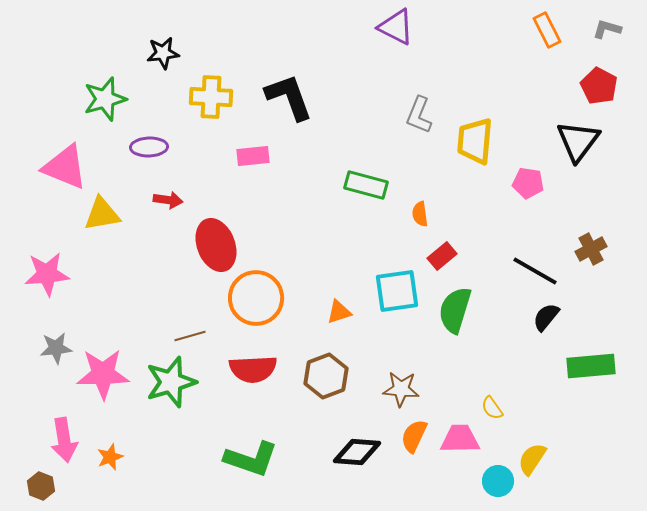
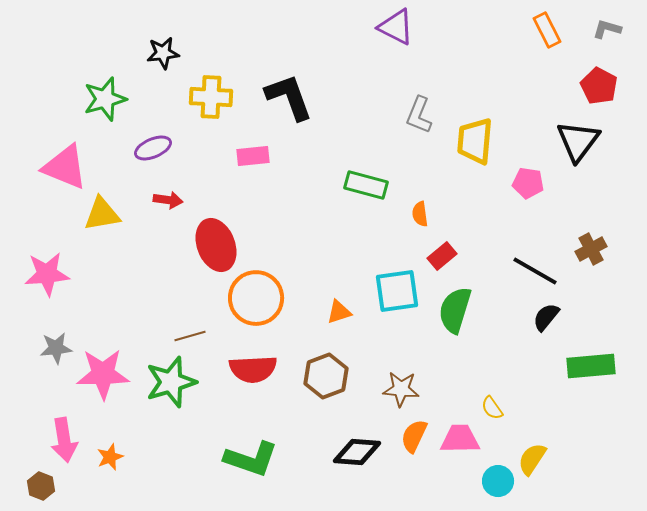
purple ellipse at (149, 147): moved 4 px right, 1 px down; rotated 21 degrees counterclockwise
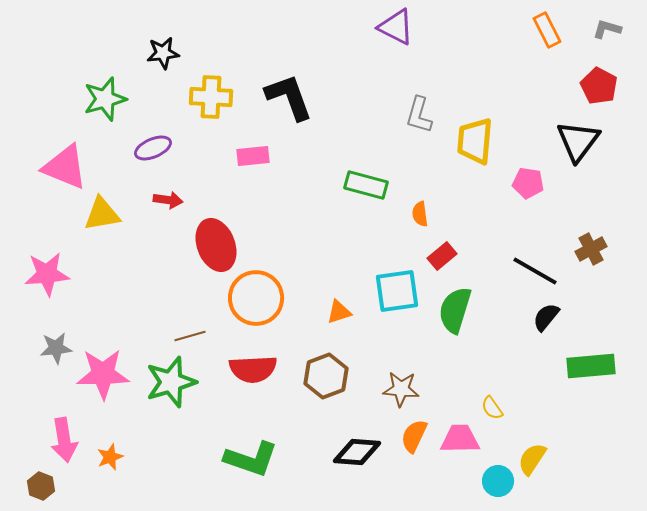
gray L-shape at (419, 115): rotated 6 degrees counterclockwise
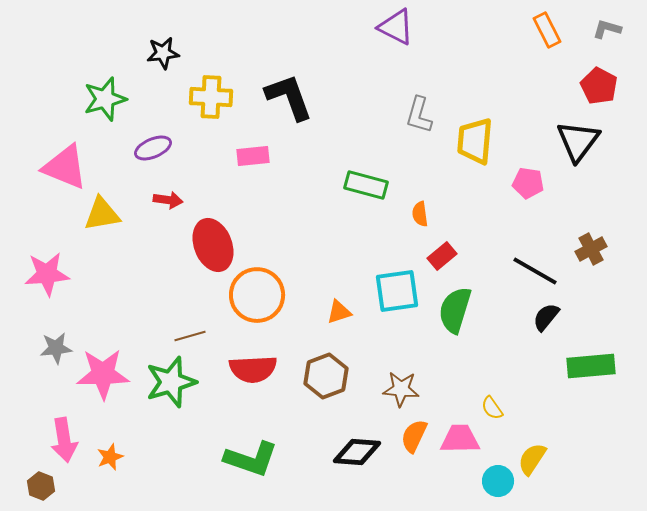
red ellipse at (216, 245): moved 3 px left
orange circle at (256, 298): moved 1 px right, 3 px up
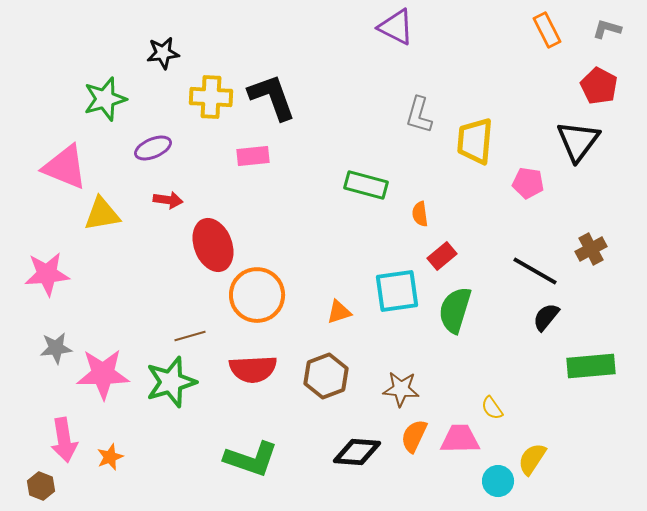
black L-shape at (289, 97): moved 17 px left
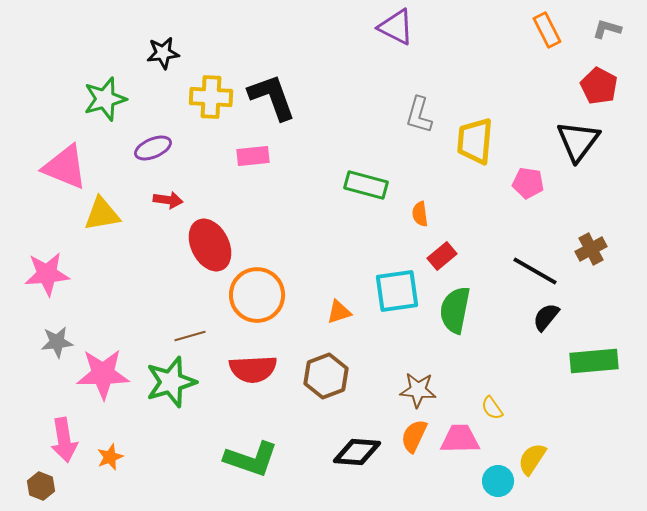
red ellipse at (213, 245): moved 3 px left; rotated 6 degrees counterclockwise
green semicircle at (455, 310): rotated 6 degrees counterclockwise
gray star at (56, 348): moved 1 px right, 6 px up
green rectangle at (591, 366): moved 3 px right, 5 px up
brown star at (401, 389): moved 17 px right, 1 px down
